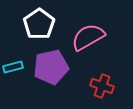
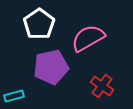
pink semicircle: moved 1 px down
cyan rectangle: moved 1 px right, 29 px down
red cross: rotated 15 degrees clockwise
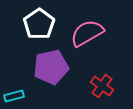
pink semicircle: moved 1 px left, 5 px up
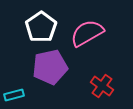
white pentagon: moved 2 px right, 3 px down
purple pentagon: moved 1 px left
cyan rectangle: moved 1 px up
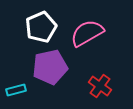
white pentagon: rotated 12 degrees clockwise
red cross: moved 2 px left
cyan rectangle: moved 2 px right, 5 px up
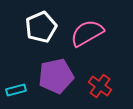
purple pentagon: moved 6 px right, 9 px down
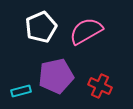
pink semicircle: moved 1 px left, 2 px up
red cross: rotated 10 degrees counterclockwise
cyan rectangle: moved 5 px right, 1 px down
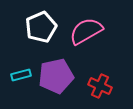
cyan rectangle: moved 16 px up
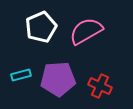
purple pentagon: moved 2 px right, 3 px down; rotated 8 degrees clockwise
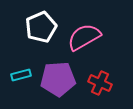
pink semicircle: moved 2 px left, 6 px down
red cross: moved 3 px up
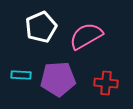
pink semicircle: moved 2 px right, 1 px up
cyan rectangle: rotated 18 degrees clockwise
red cross: moved 6 px right; rotated 20 degrees counterclockwise
